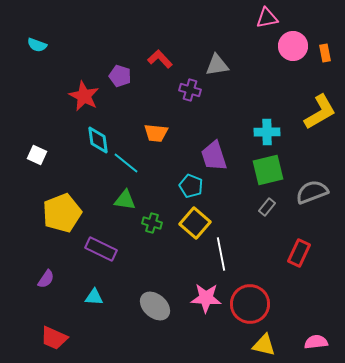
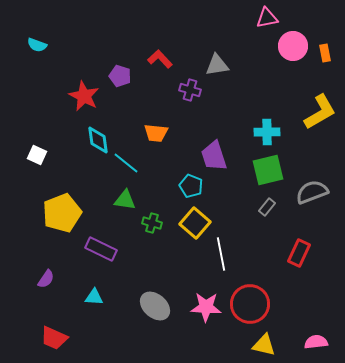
pink star: moved 9 px down
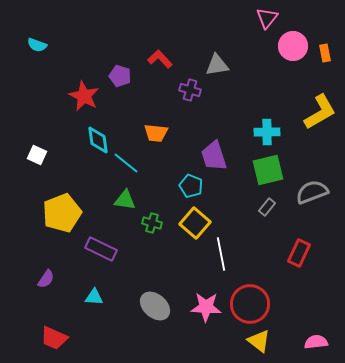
pink triangle: rotated 40 degrees counterclockwise
yellow triangle: moved 5 px left, 4 px up; rotated 25 degrees clockwise
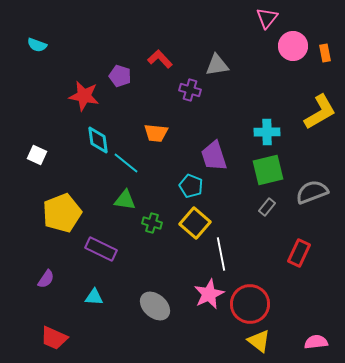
red star: rotated 16 degrees counterclockwise
pink star: moved 3 px right, 13 px up; rotated 28 degrees counterclockwise
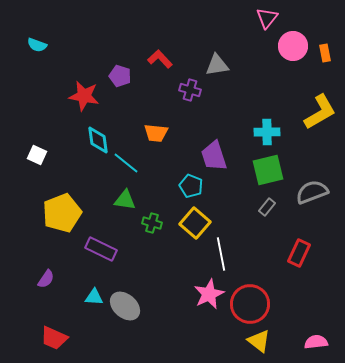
gray ellipse: moved 30 px left
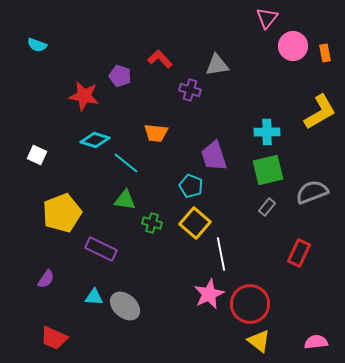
cyan diamond: moved 3 px left; rotated 64 degrees counterclockwise
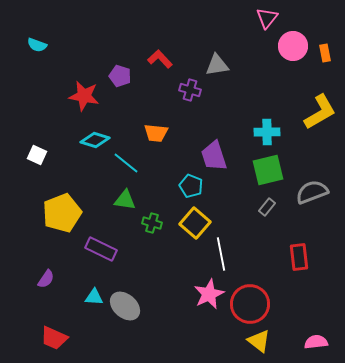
red rectangle: moved 4 px down; rotated 32 degrees counterclockwise
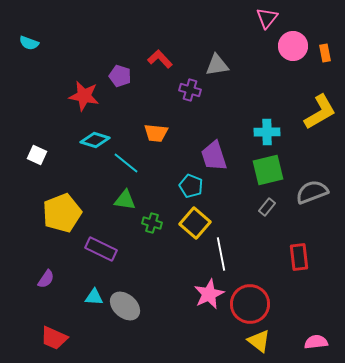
cyan semicircle: moved 8 px left, 2 px up
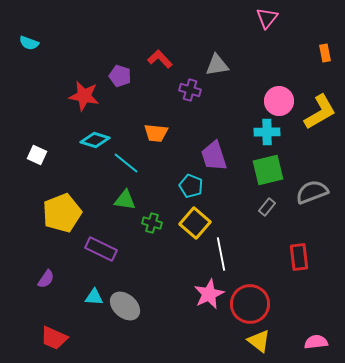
pink circle: moved 14 px left, 55 px down
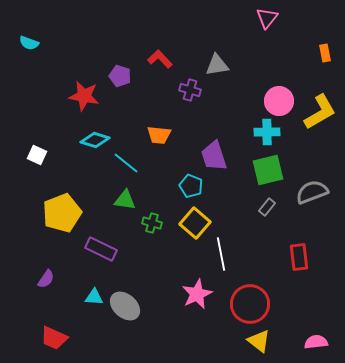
orange trapezoid: moved 3 px right, 2 px down
pink star: moved 12 px left
